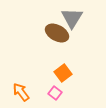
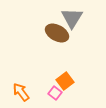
orange square: moved 2 px right, 8 px down
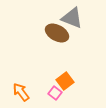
gray triangle: rotated 40 degrees counterclockwise
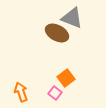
orange square: moved 1 px right, 3 px up
orange arrow: rotated 18 degrees clockwise
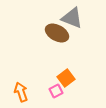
pink square: moved 1 px right, 2 px up; rotated 24 degrees clockwise
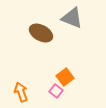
brown ellipse: moved 16 px left
orange square: moved 1 px left, 1 px up
pink square: rotated 24 degrees counterclockwise
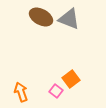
gray triangle: moved 3 px left, 1 px down
brown ellipse: moved 16 px up
orange square: moved 6 px right, 2 px down
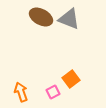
pink square: moved 3 px left, 1 px down; rotated 24 degrees clockwise
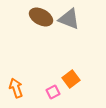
orange arrow: moved 5 px left, 4 px up
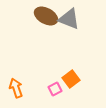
brown ellipse: moved 5 px right, 1 px up
pink square: moved 2 px right, 3 px up
